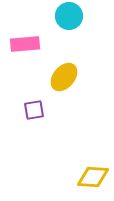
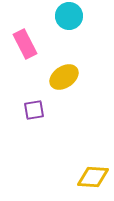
pink rectangle: rotated 68 degrees clockwise
yellow ellipse: rotated 16 degrees clockwise
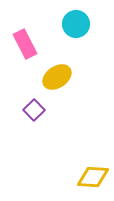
cyan circle: moved 7 px right, 8 px down
yellow ellipse: moved 7 px left
purple square: rotated 35 degrees counterclockwise
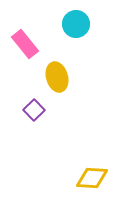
pink rectangle: rotated 12 degrees counterclockwise
yellow ellipse: rotated 72 degrees counterclockwise
yellow diamond: moved 1 px left, 1 px down
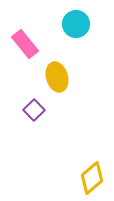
yellow diamond: rotated 44 degrees counterclockwise
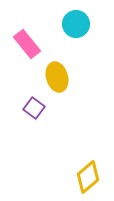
pink rectangle: moved 2 px right
purple square: moved 2 px up; rotated 10 degrees counterclockwise
yellow diamond: moved 4 px left, 1 px up
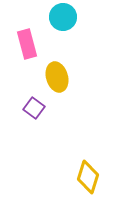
cyan circle: moved 13 px left, 7 px up
pink rectangle: rotated 24 degrees clockwise
yellow diamond: rotated 32 degrees counterclockwise
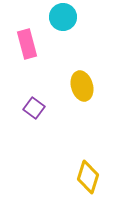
yellow ellipse: moved 25 px right, 9 px down
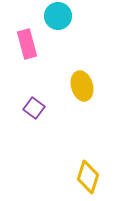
cyan circle: moved 5 px left, 1 px up
